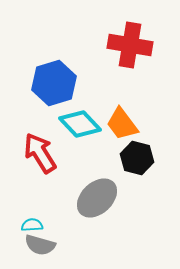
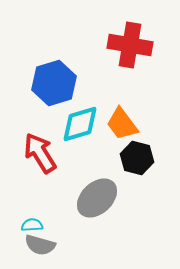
cyan diamond: rotated 63 degrees counterclockwise
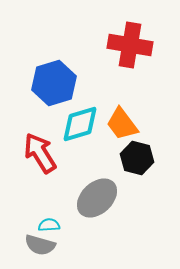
cyan semicircle: moved 17 px right
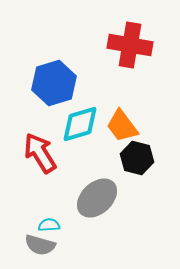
orange trapezoid: moved 2 px down
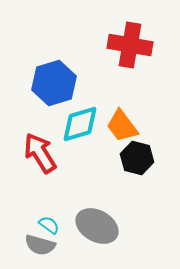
gray ellipse: moved 28 px down; rotated 72 degrees clockwise
cyan semicircle: rotated 40 degrees clockwise
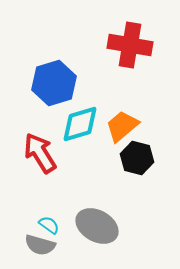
orange trapezoid: rotated 87 degrees clockwise
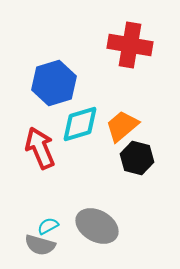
red arrow: moved 5 px up; rotated 9 degrees clockwise
cyan semicircle: moved 1 px left, 1 px down; rotated 65 degrees counterclockwise
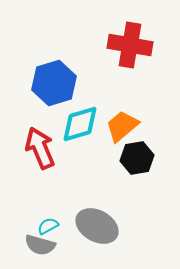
black hexagon: rotated 24 degrees counterclockwise
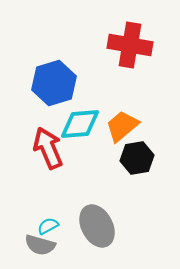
cyan diamond: rotated 12 degrees clockwise
red arrow: moved 8 px right
gray ellipse: rotated 33 degrees clockwise
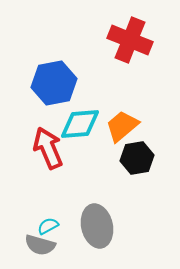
red cross: moved 5 px up; rotated 12 degrees clockwise
blue hexagon: rotated 6 degrees clockwise
gray ellipse: rotated 15 degrees clockwise
